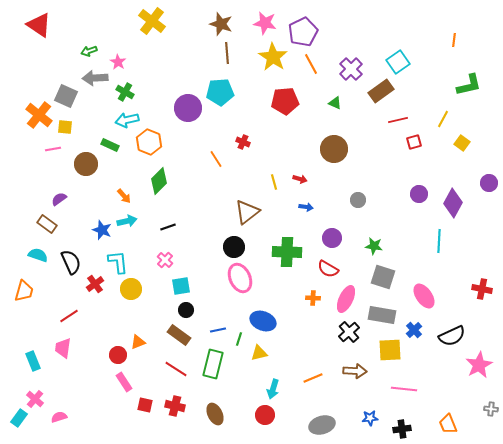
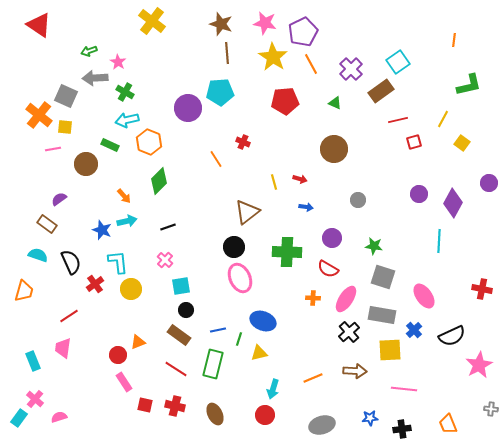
pink ellipse at (346, 299): rotated 8 degrees clockwise
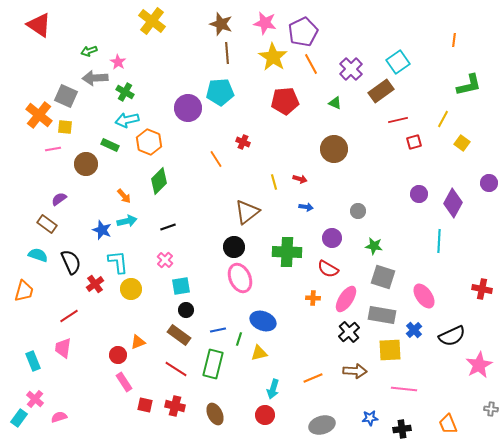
gray circle at (358, 200): moved 11 px down
